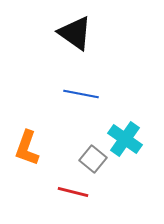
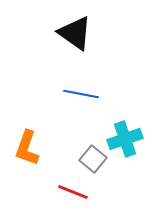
cyan cross: rotated 36 degrees clockwise
red line: rotated 8 degrees clockwise
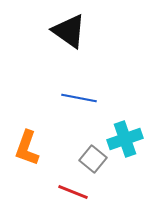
black triangle: moved 6 px left, 2 px up
blue line: moved 2 px left, 4 px down
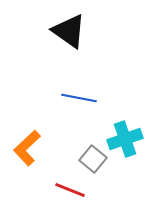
orange L-shape: rotated 27 degrees clockwise
red line: moved 3 px left, 2 px up
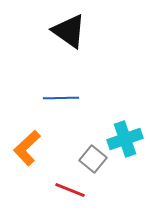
blue line: moved 18 px left; rotated 12 degrees counterclockwise
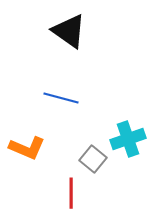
blue line: rotated 16 degrees clockwise
cyan cross: moved 3 px right
orange L-shape: rotated 114 degrees counterclockwise
red line: moved 1 px right, 3 px down; rotated 68 degrees clockwise
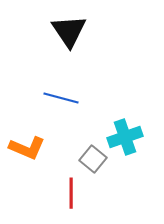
black triangle: rotated 21 degrees clockwise
cyan cross: moved 3 px left, 2 px up
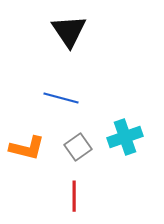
orange L-shape: rotated 9 degrees counterclockwise
gray square: moved 15 px left, 12 px up; rotated 16 degrees clockwise
red line: moved 3 px right, 3 px down
